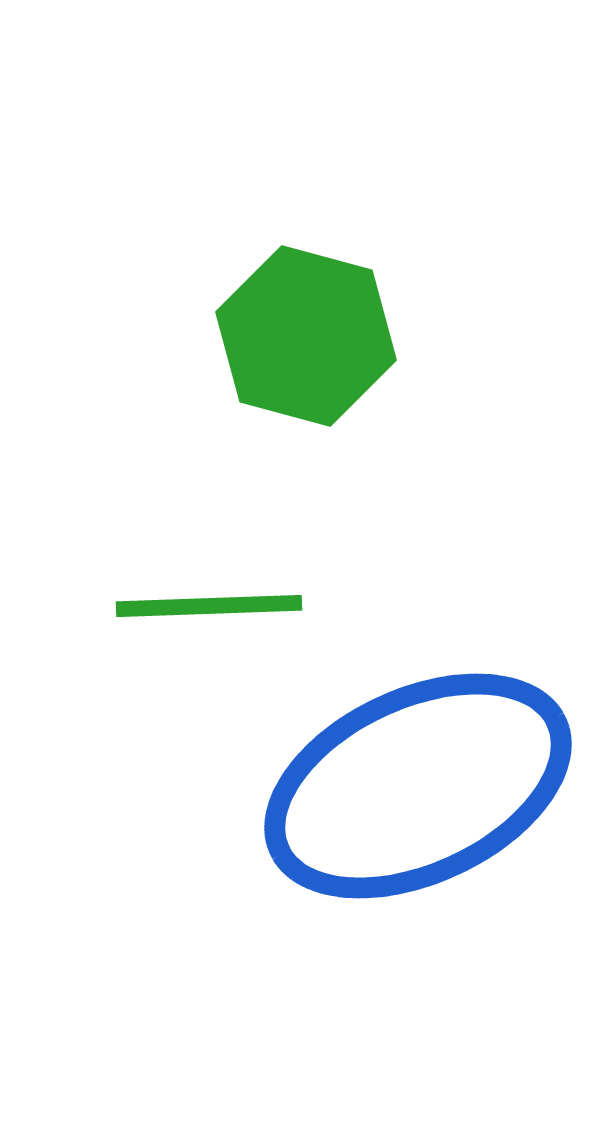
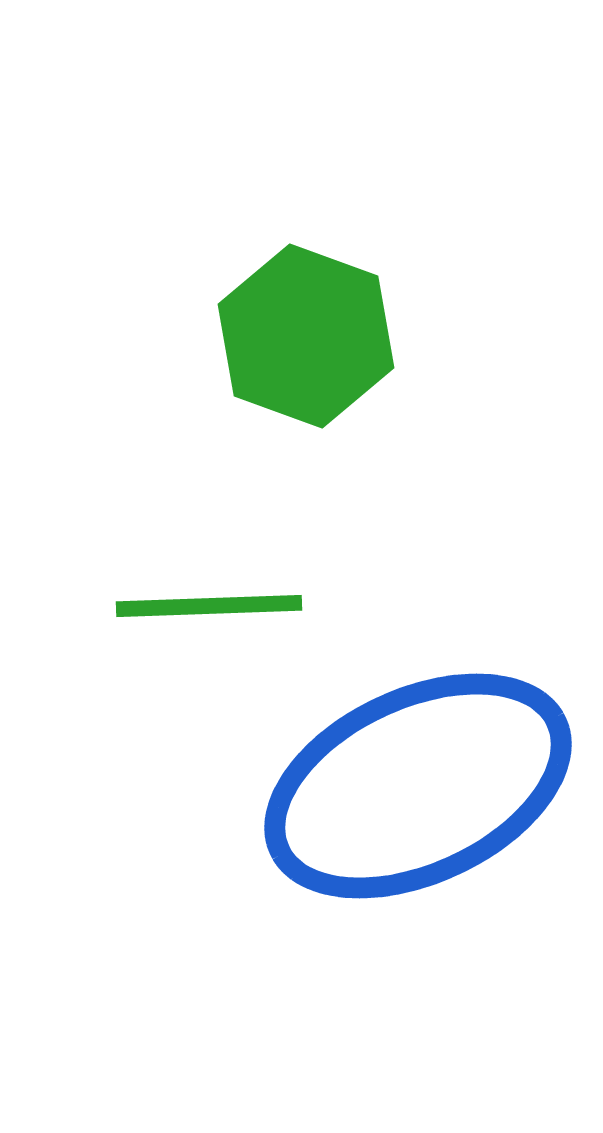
green hexagon: rotated 5 degrees clockwise
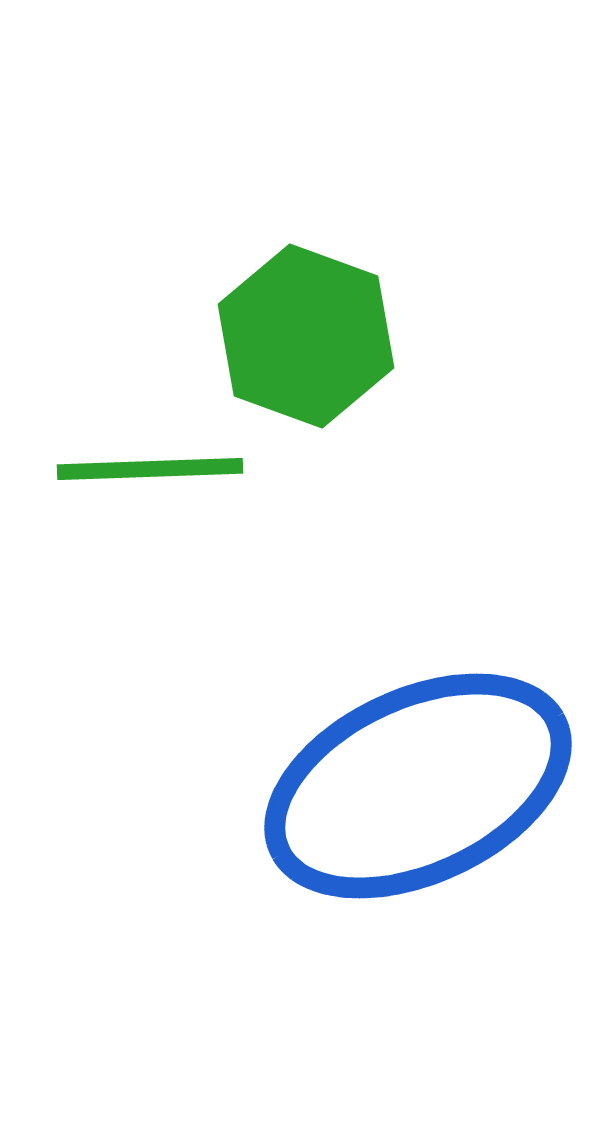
green line: moved 59 px left, 137 px up
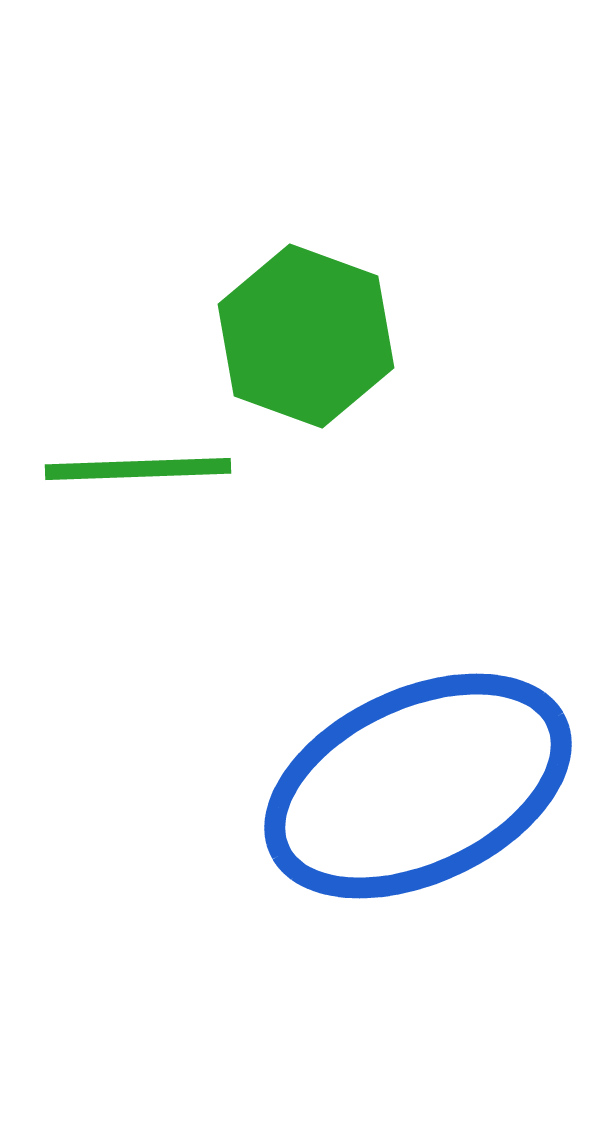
green line: moved 12 px left
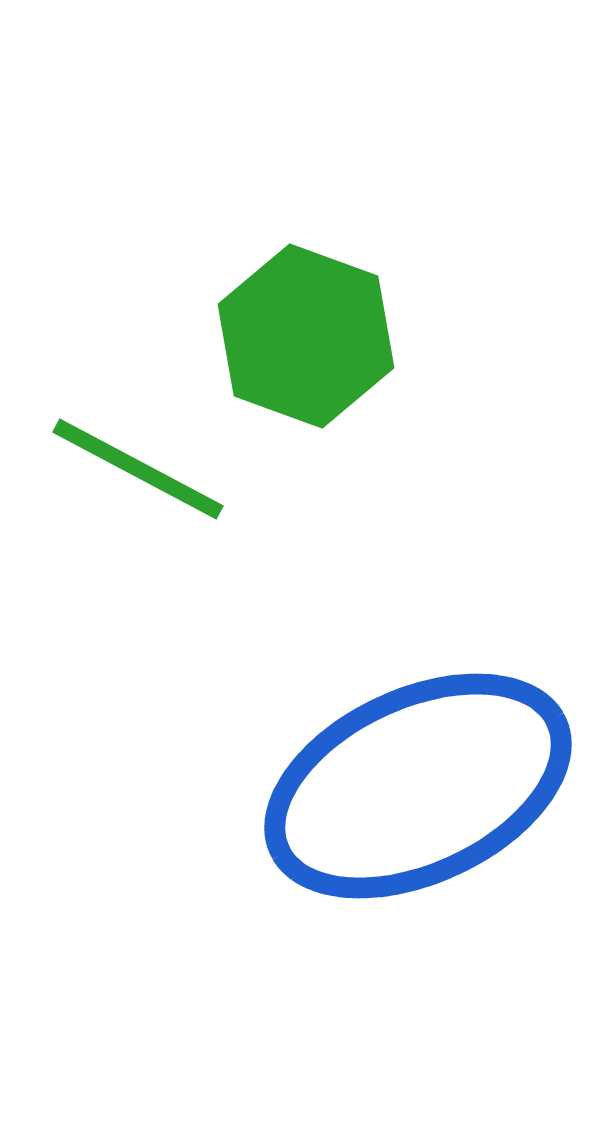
green line: rotated 30 degrees clockwise
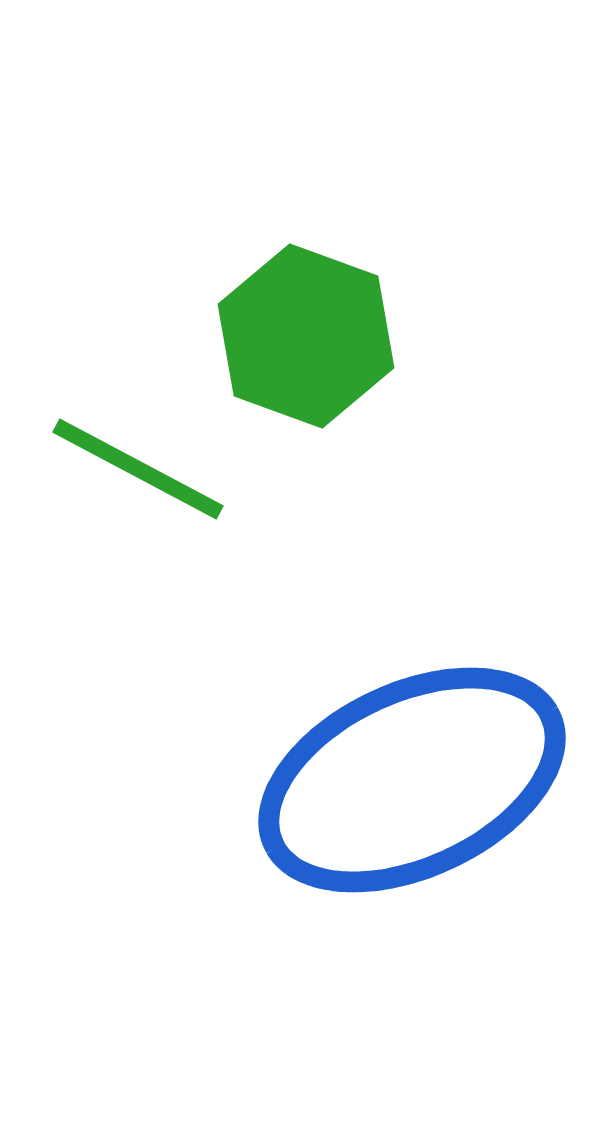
blue ellipse: moved 6 px left, 6 px up
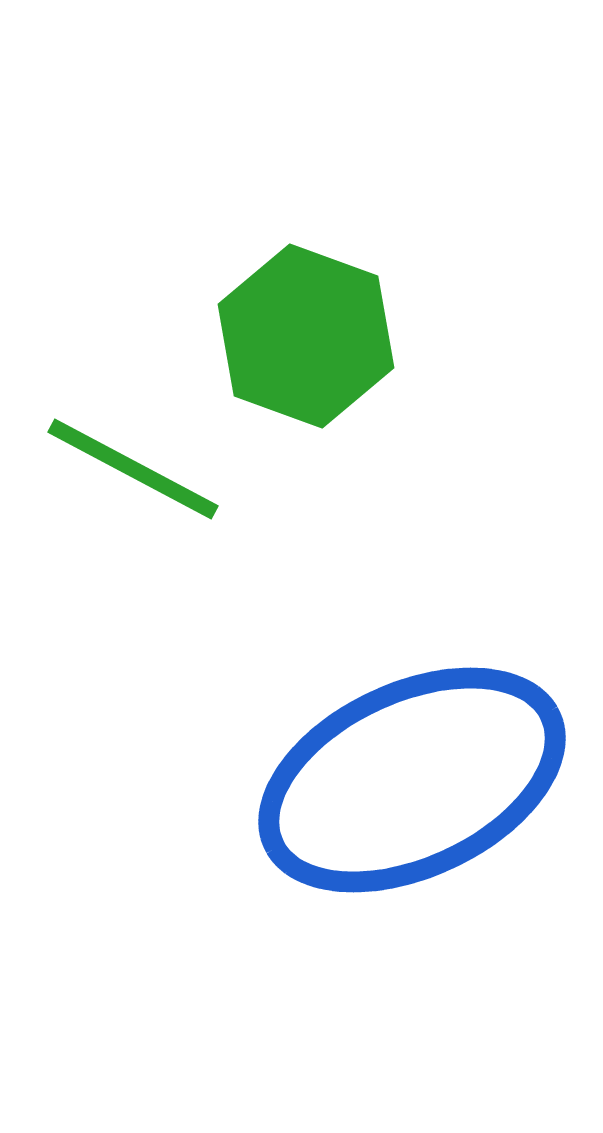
green line: moved 5 px left
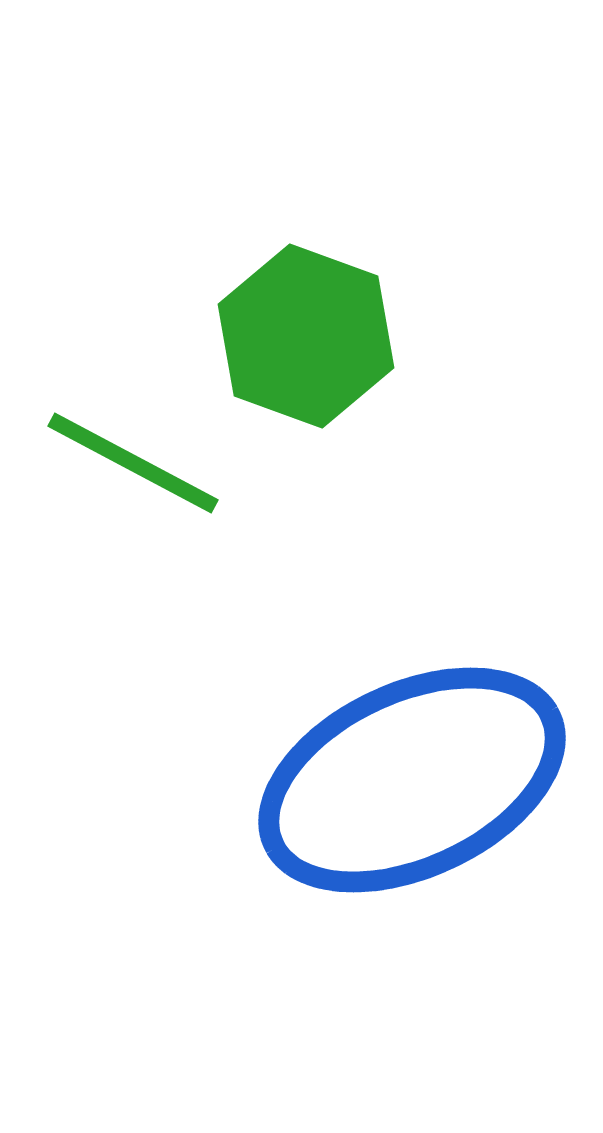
green line: moved 6 px up
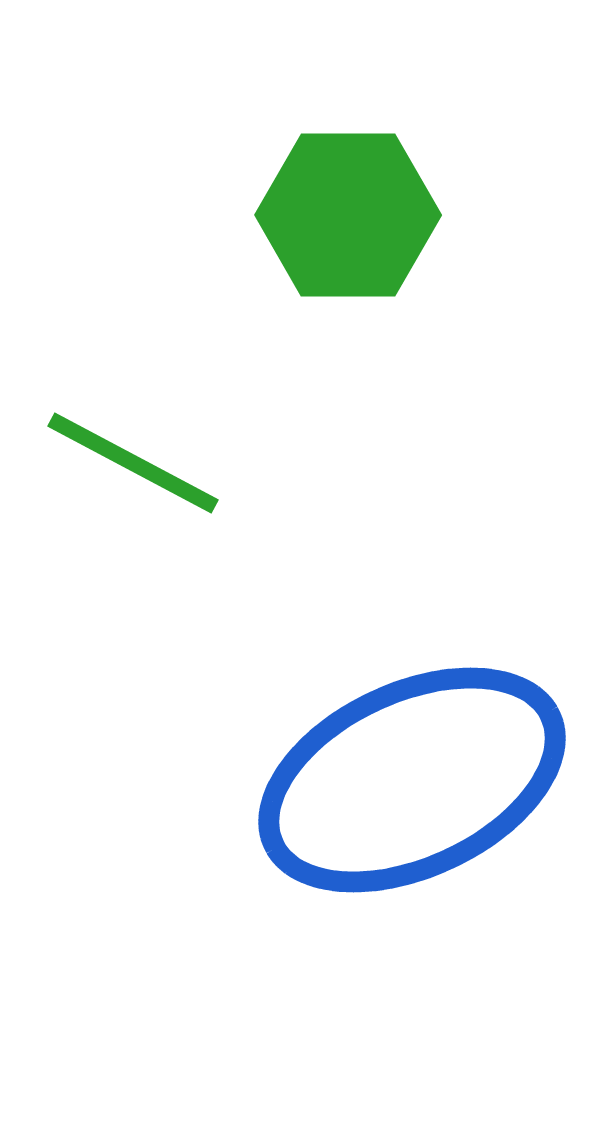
green hexagon: moved 42 px right, 121 px up; rotated 20 degrees counterclockwise
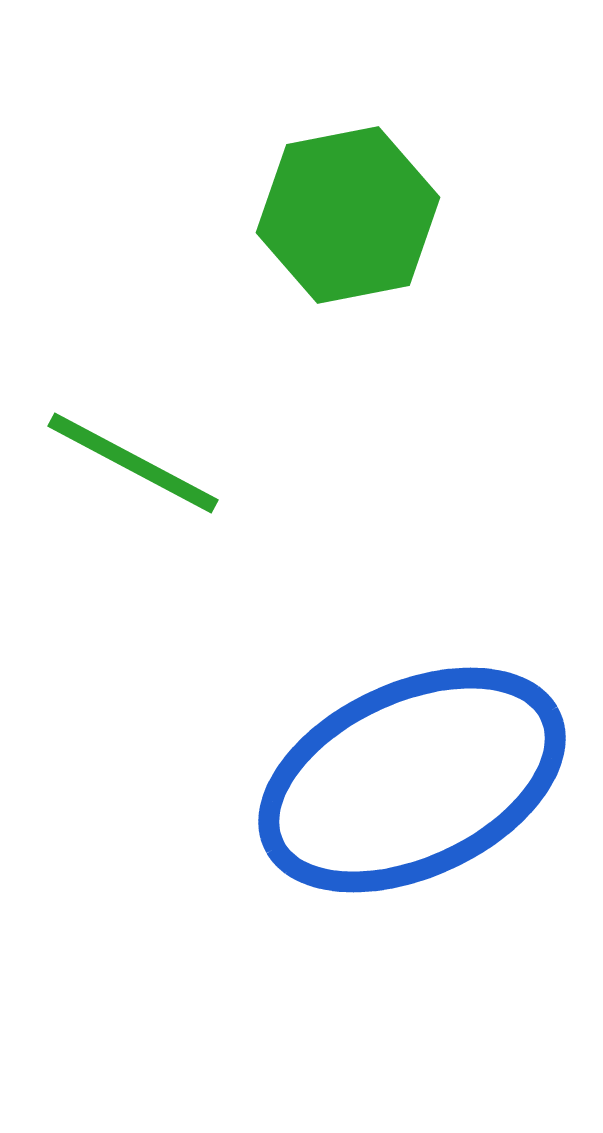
green hexagon: rotated 11 degrees counterclockwise
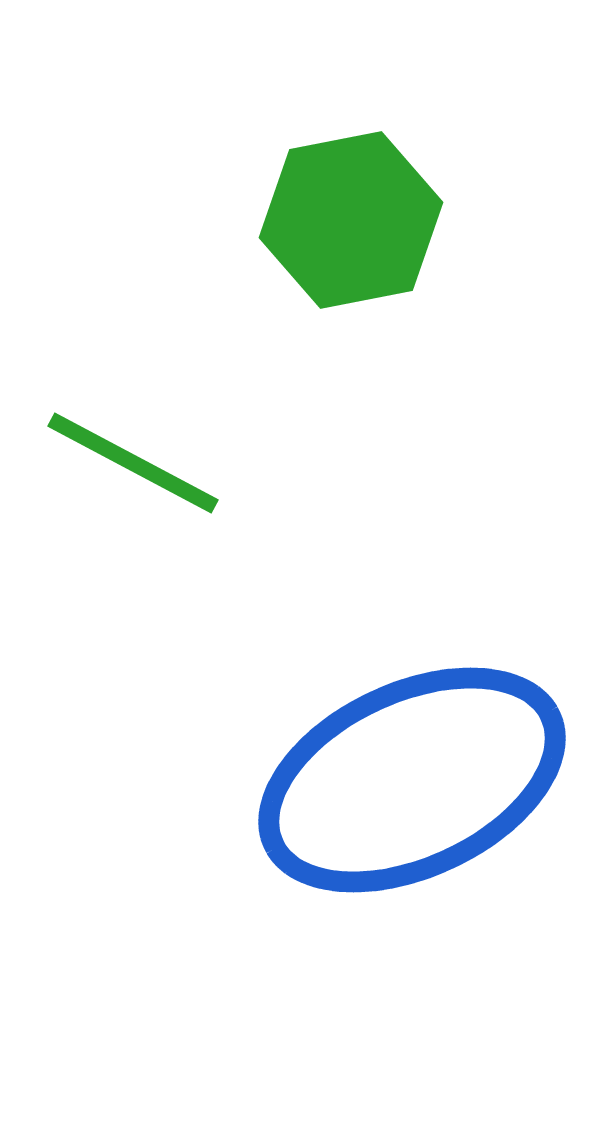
green hexagon: moved 3 px right, 5 px down
